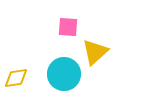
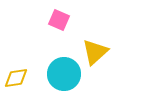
pink square: moved 9 px left, 7 px up; rotated 20 degrees clockwise
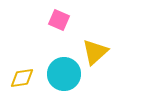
yellow diamond: moved 6 px right
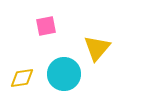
pink square: moved 13 px left, 6 px down; rotated 35 degrees counterclockwise
yellow triangle: moved 2 px right, 4 px up; rotated 8 degrees counterclockwise
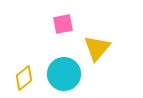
pink square: moved 17 px right, 2 px up
yellow diamond: moved 2 px right; rotated 30 degrees counterclockwise
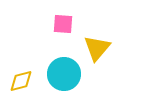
pink square: rotated 15 degrees clockwise
yellow diamond: moved 3 px left, 3 px down; rotated 25 degrees clockwise
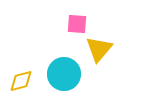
pink square: moved 14 px right
yellow triangle: moved 2 px right, 1 px down
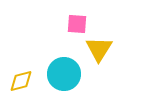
yellow triangle: rotated 8 degrees counterclockwise
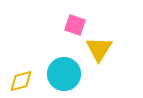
pink square: moved 2 px left, 1 px down; rotated 15 degrees clockwise
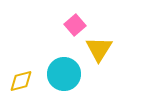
pink square: rotated 30 degrees clockwise
